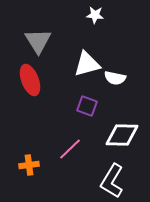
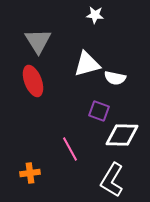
red ellipse: moved 3 px right, 1 px down
purple square: moved 12 px right, 5 px down
pink line: rotated 75 degrees counterclockwise
orange cross: moved 1 px right, 8 px down
white L-shape: moved 1 px up
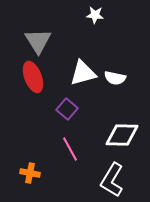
white triangle: moved 4 px left, 9 px down
red ellipse: moved 4 px up
purple square: moved 32 px left, 2 px up; rotated 20 degrees clockwise
orange cross: rotated 18 degrees clockwise
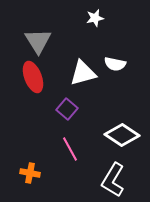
white star: moved 3 px down; rotated 18 degrees counterclockwise
white semicircle: moved 14 px up
white diamond: rotated 32 degrees clockwise
white L-shape: moved 1 px right
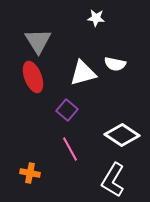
white star: moved 1 px right; rotated 18 degrees clockwise
purple square: moved 1 px down
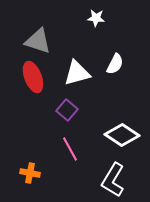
gray triangle: rotated 40 degrees counterclockwise
white semicircle: rotated 75 degrees counterclockwise
white triangle: moved 6 px left
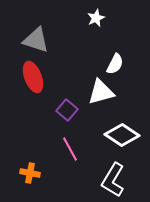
white star: rotated 30 degrees counterclockwise
gray triangle: moved 2 px left, 1 px up
white triangle: moved 24 px right, 19 px down
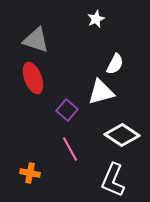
white star: moved 1 px down
red ellipse: moved 1 px down
white L-shape: rotated 8 degrees counterclockwise
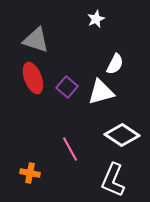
purple square: moved 23 px up
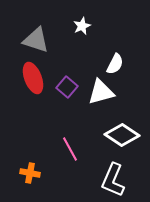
white star: moved 14 px left, 7 px down
